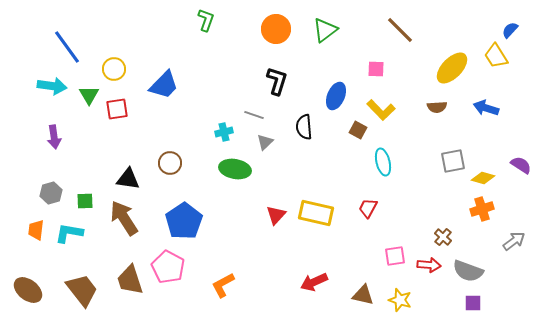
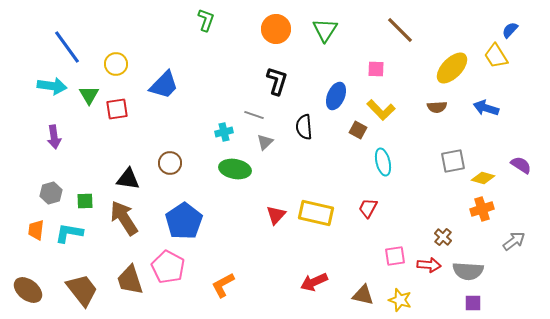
green triangle at (325, 30): rotated 20 degrees counterclockwise
yellow circle at (114, 69): moved 2 px right, 5 px up
gray semicircle at (468, 271): rotated 16 degrees counterclockwise
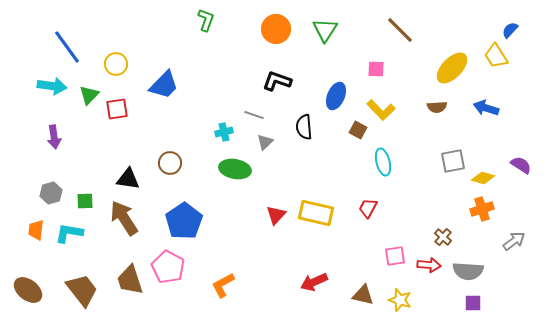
black L-shape at (277, 81): rotated 88 degrees counterclockwise
green triangle at (89, 95): rotated 15 degrees clockwise
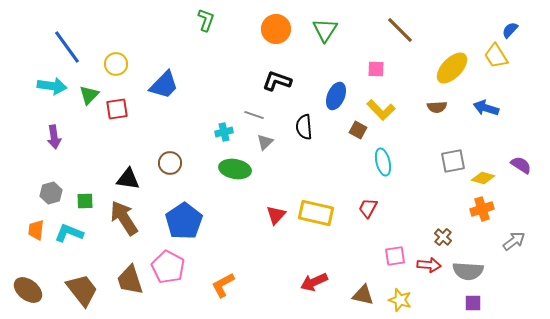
cyan L-shape at (69, 233): rotated 12 degrees clockwise
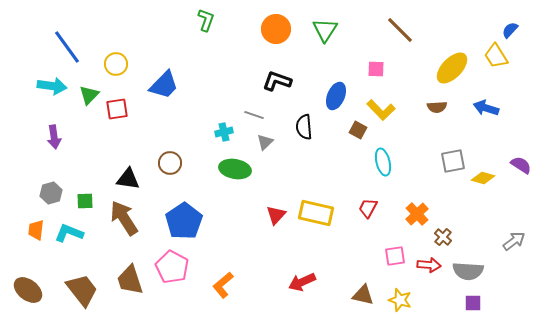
orange cross at (482, 209): moved 65 px left, 5 px down; rotated 25 degrees counterclockwise
pink pentagon at (168, 267): moved 4 px right
red arrow at (314, 282): moved 12 px left
orange L-shape at (223, 285): rotated 12 degrees counterclockwise
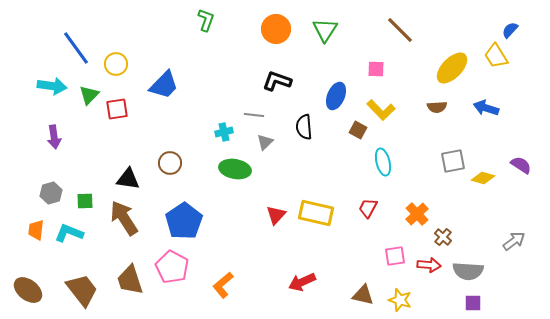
blue line at (67, 47): moved 9 px right, 1 px down
gray line at (254, 115): rotated 12 degrees counterclockwise
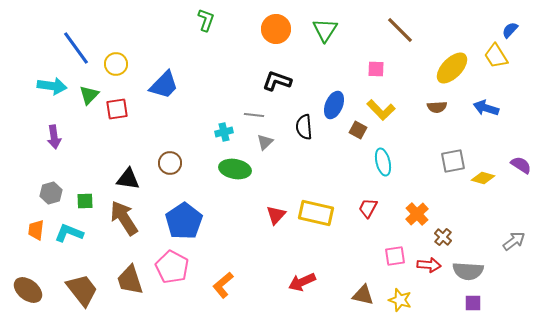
blue ellipse at (336, 96): moved 2 px left, 9 px down
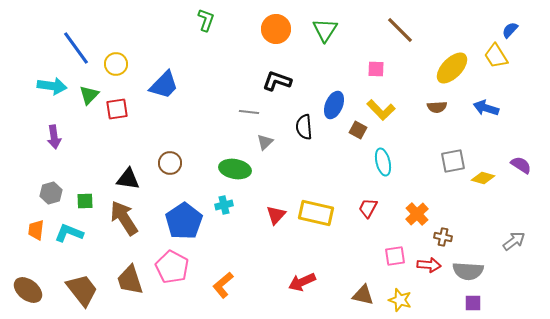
gray line at (254, 115): moved 5 px left, 3 px up
cyan cross at (224, 132): moved 73 px down
brown cross at (443, 237): rotated 30 degrees counterclockwise
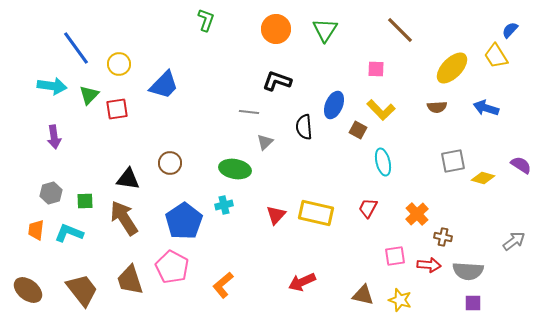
yellow circle at (116, 64): moved 3 px right
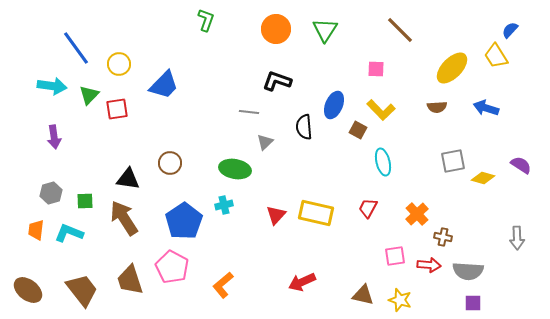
gray arrow at (514, 241): moved 3 px right, 3 px up; rotated 125 degrees clockwise
